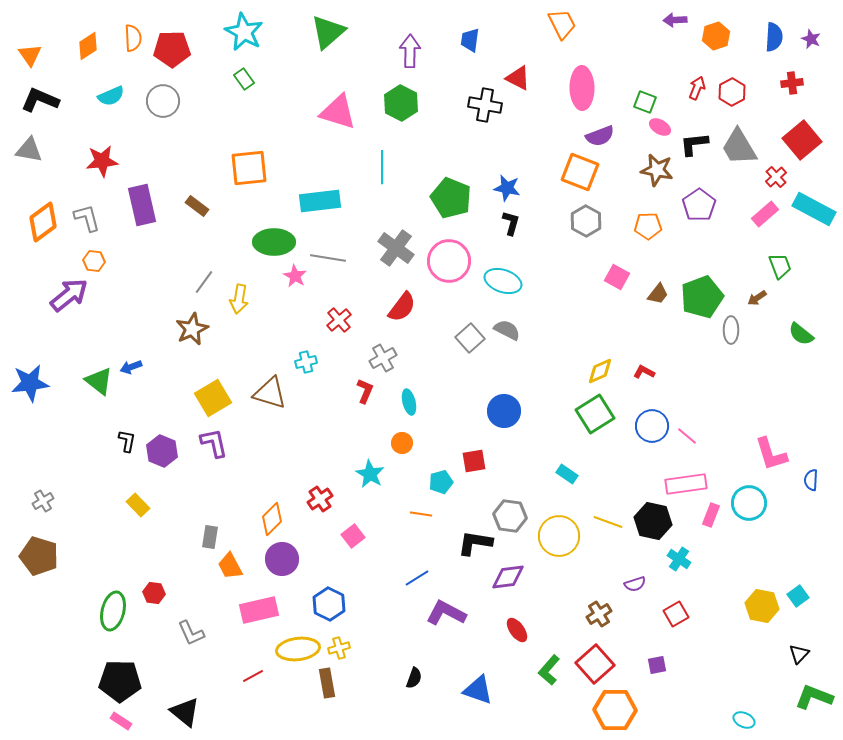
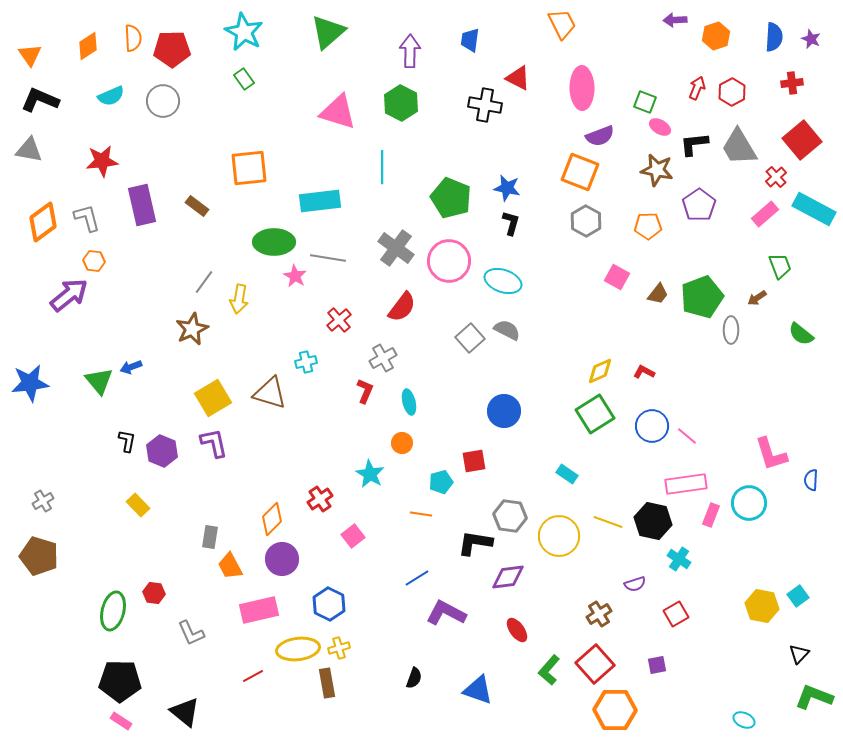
green triangle at (99, 381): rotated 12 degrees clockwise
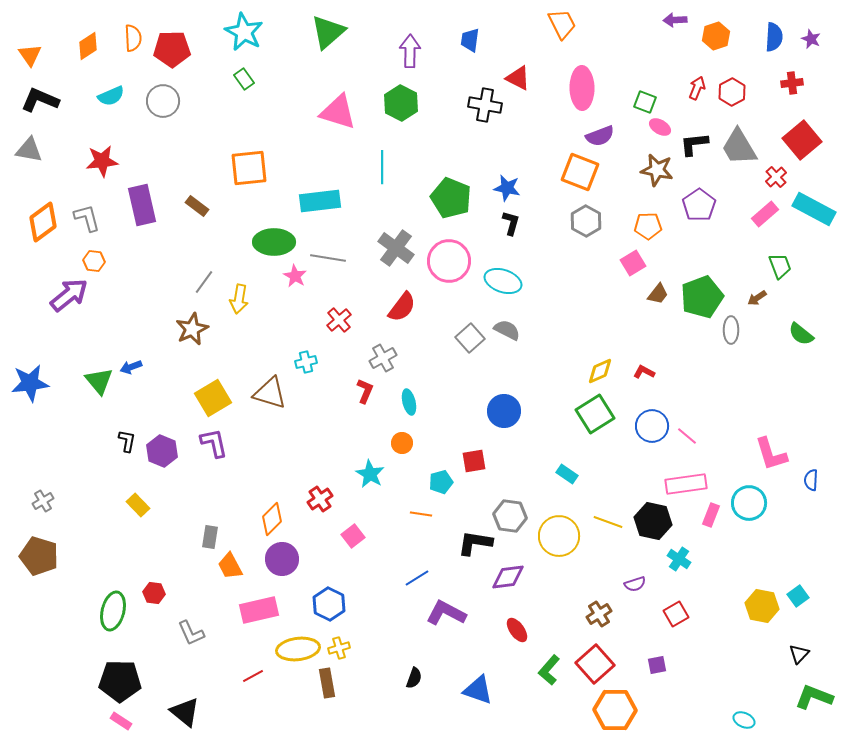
pink square at (617, 277): moved 16 px right, 14 px up; rotated 30 degrees clockwise
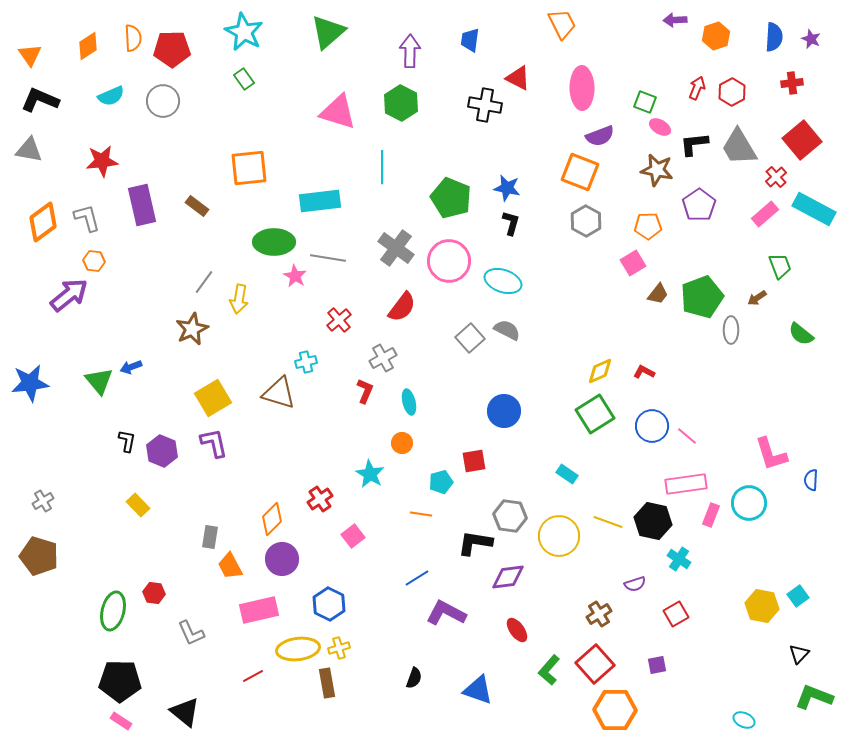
brown triangle at (270, 393): moved 9 px right
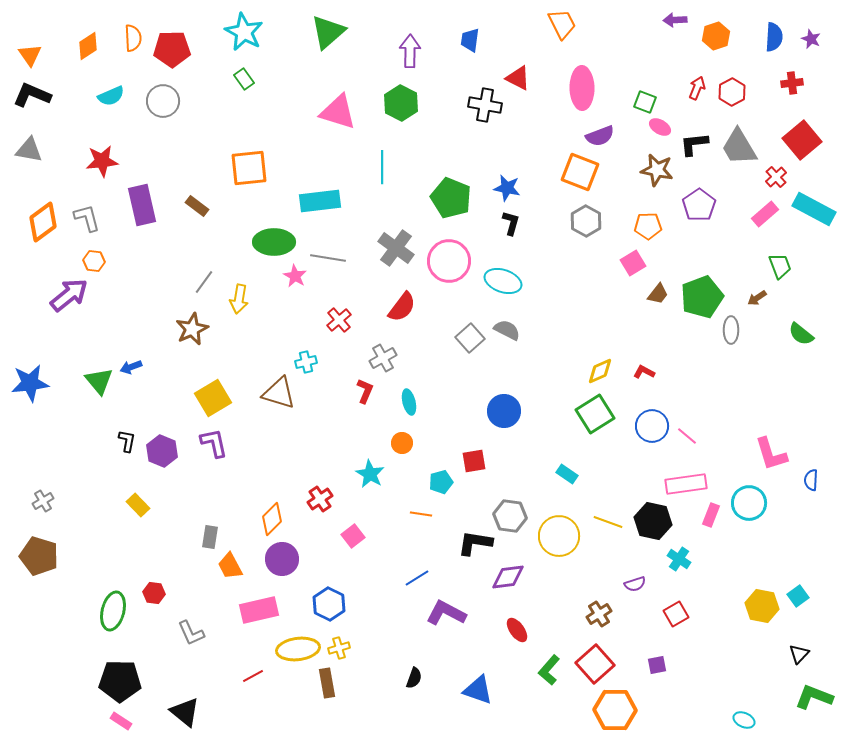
black L-shape at (40, 100): moved 8 px left, 5 px up
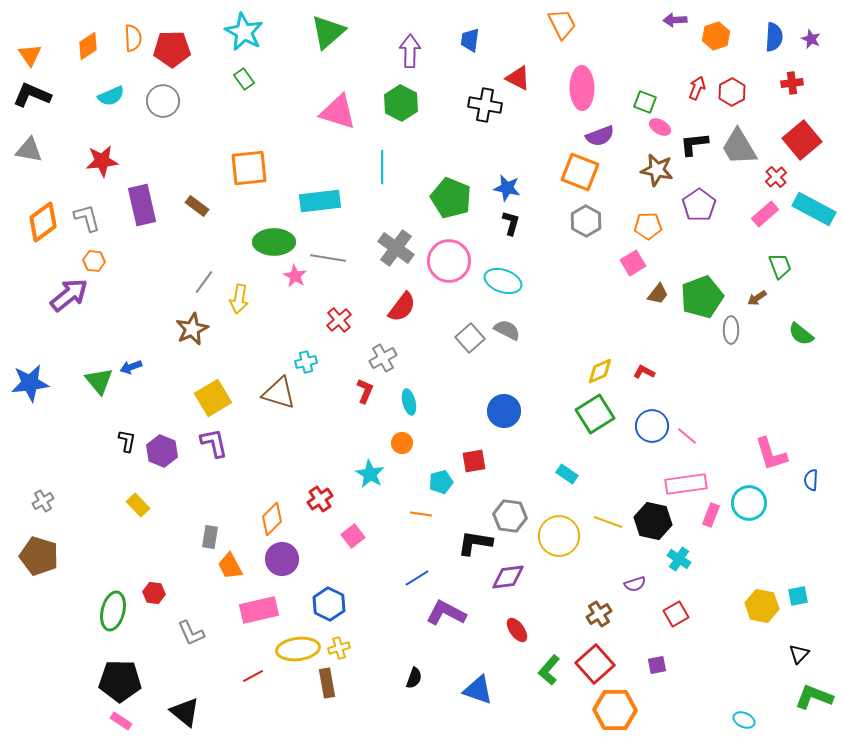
cyan square at (798, 596): rotated 25 degrees clockwise
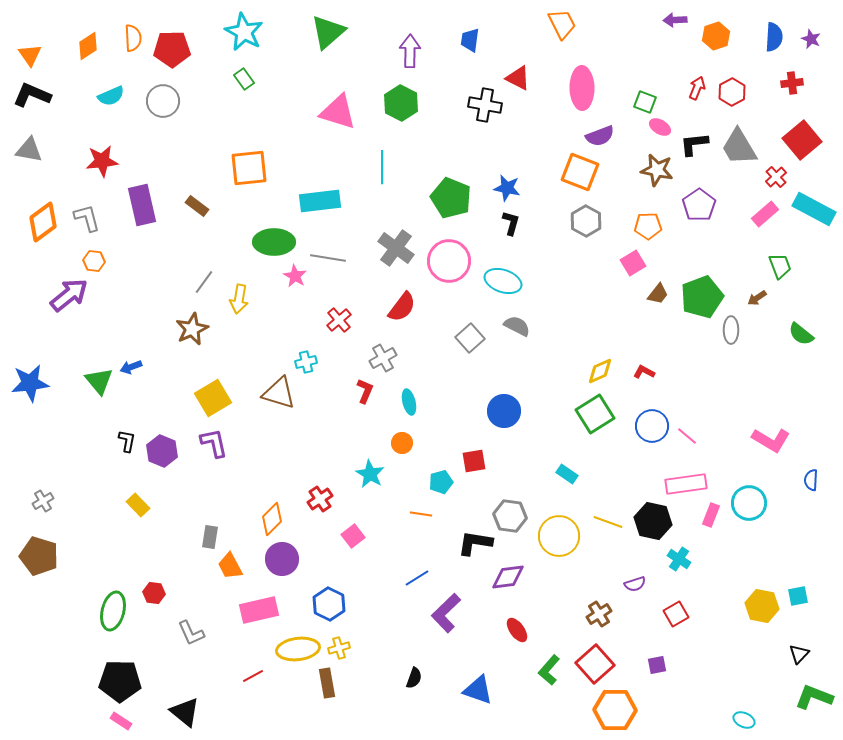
gray semicircle at (507, 330): moved 10 px right, 4 px up
pink L-shape at (771, 454): moved 14 px up; rotated 42 degrees counterclockwise
purple L-shape at (446, 613): rotated 72 degrees counterclockwise
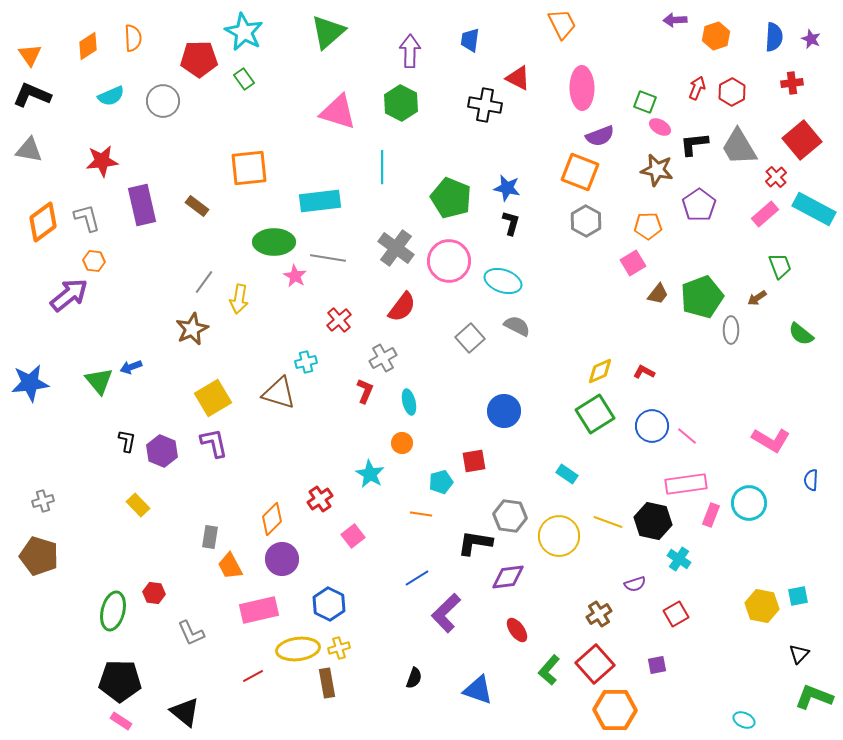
red pentagon at (172, 49): moved 27 px right, 10 px down
gray cross at (43, 501): rotated 15 degrees clockwise
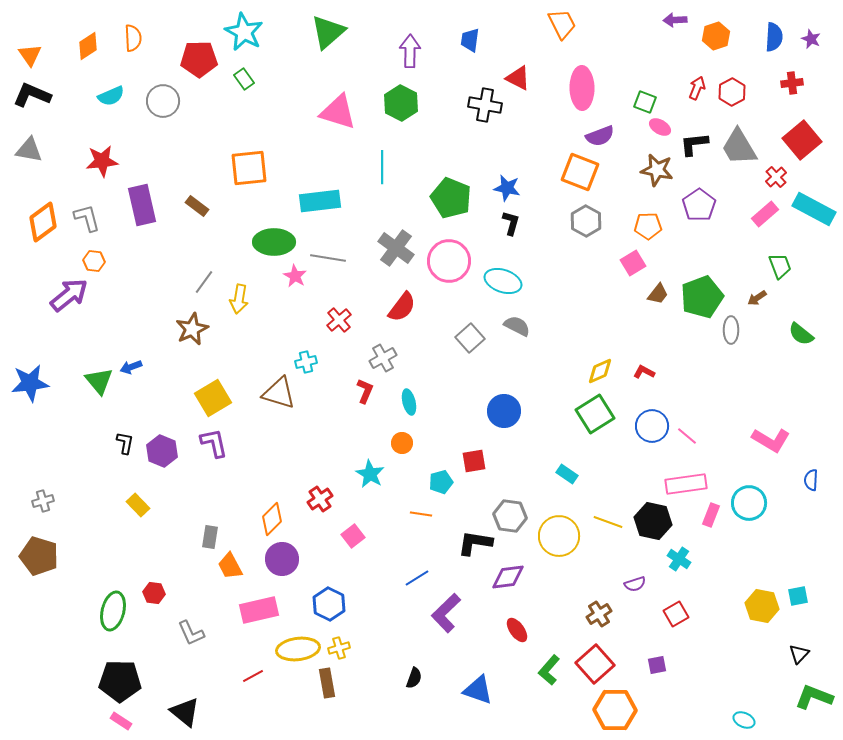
black L-shape at (127, 441): moved 2 px left, 2 px down
